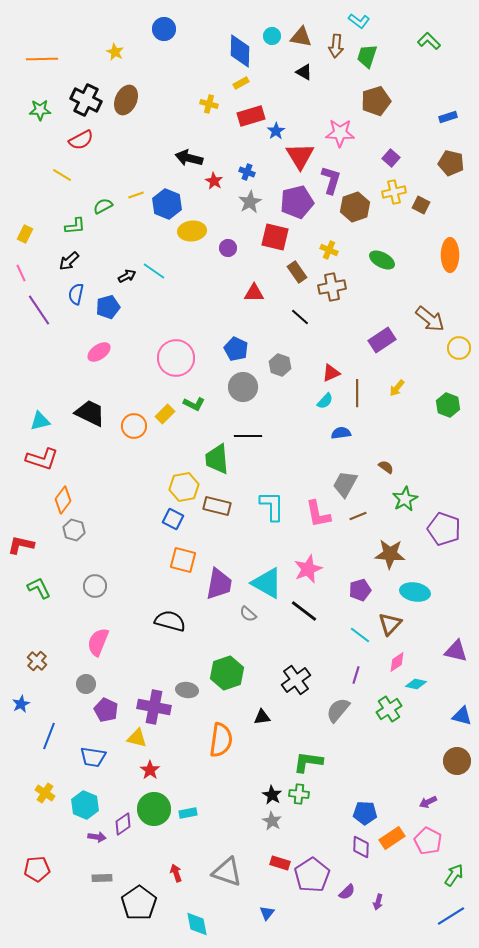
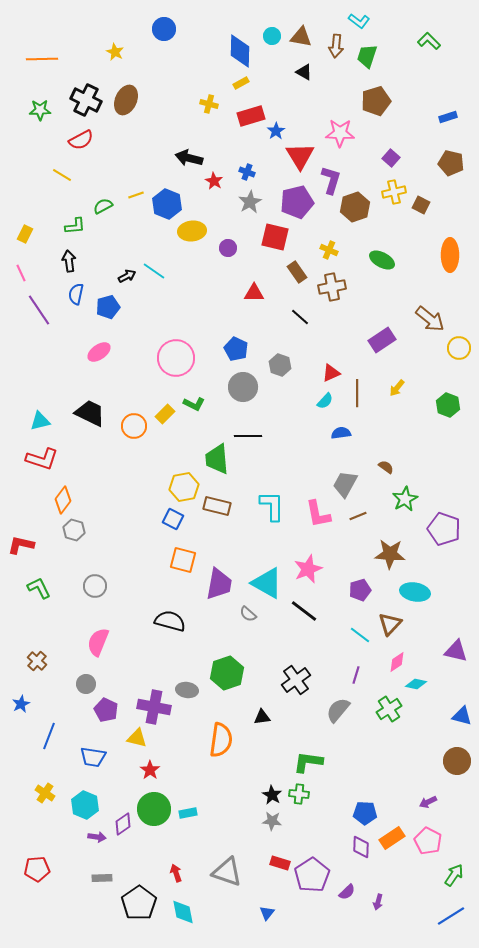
black arrow at (69, 261): rotated 125 degrees clockwise
gray star at (272, 821): rotated 24 degrees counterclockwise
cyan diamond at (197, 924): moved 14 px left, 12 px up
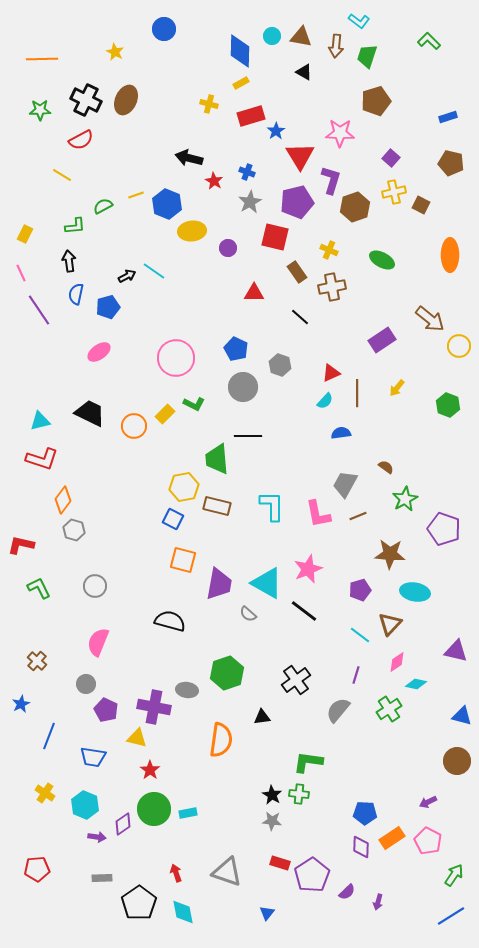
yellow circle at (459, 348): moved 2 px up
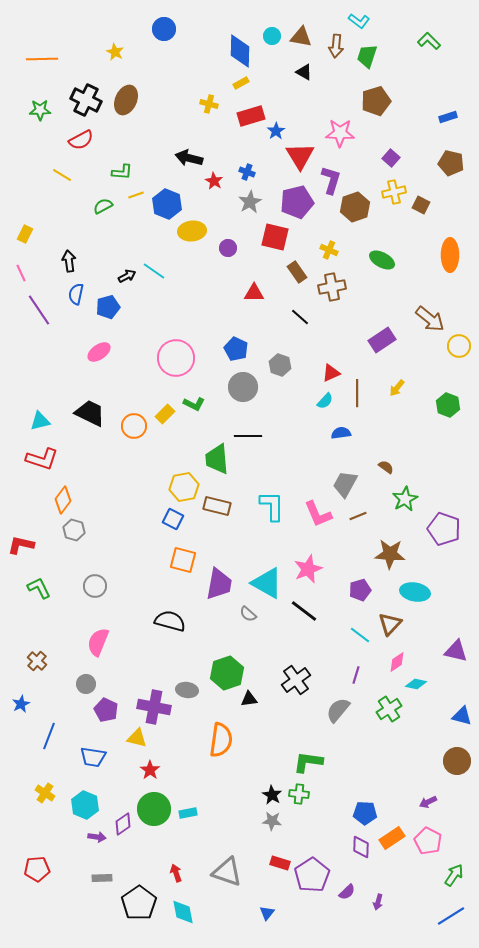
green L-shape at (75, 226): moved 47 px right, 54 px up; rotated 10 degrees clockwise
pink L-shape at (318, 514): rotated 12 degrees counterclockwise
black triangle at (262, 717): moved 13 px left, 18 px up
